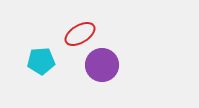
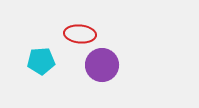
red ellipse: rotated 36 degrees clockwise
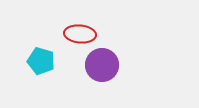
cyan pentagon: rotated 20 degrees clockwise
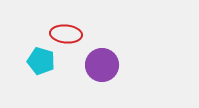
red ellipse: moved 14 px left
